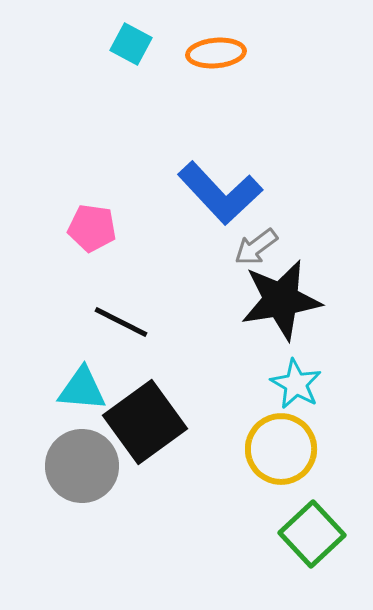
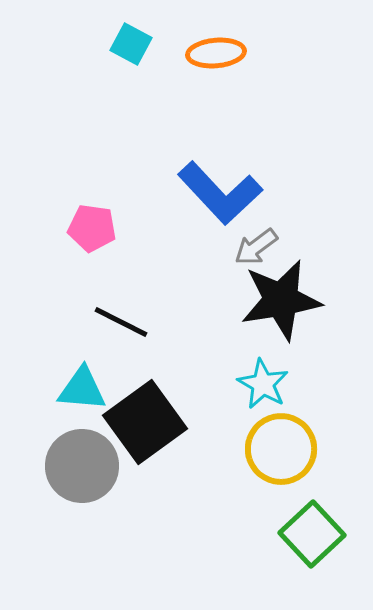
cyan star: moved 33 px left
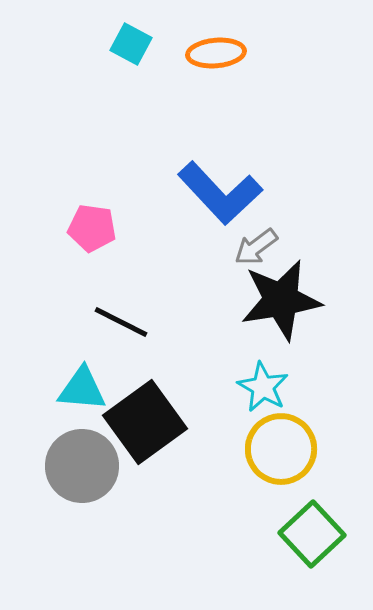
cyan star: moved 3 px down
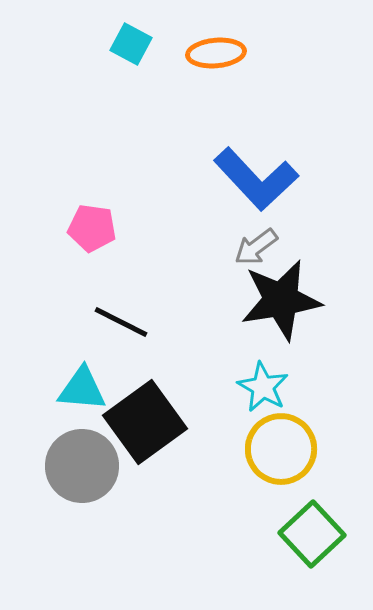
blue L-shape: moved 36 px right, 14 px up
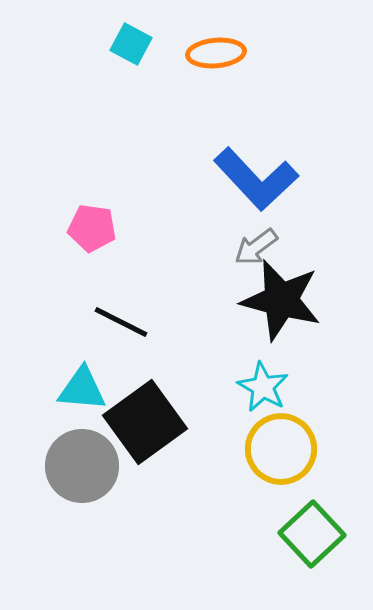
black star: rotated 24 degrees clockwise
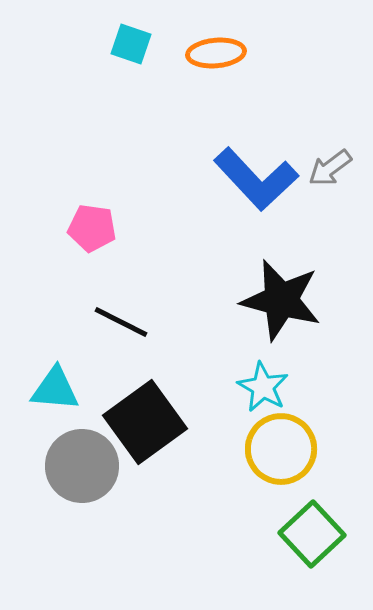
cyan square: rotated 9 degrees counterclockwise
gray arrow: moved 74 px right, 79 px up
cyan triangle: moved 27 px left
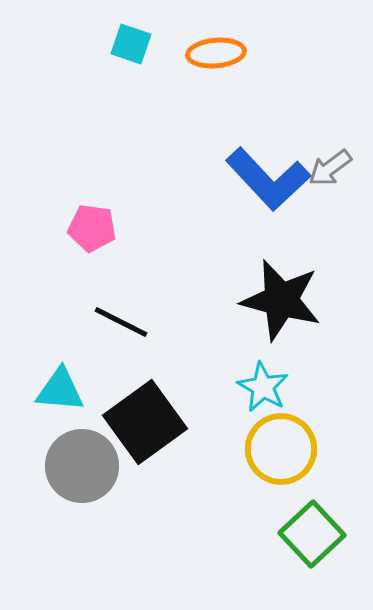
blue L-shape: moved 12 px right
cyan triangle: moved 5 px right, 1 px down
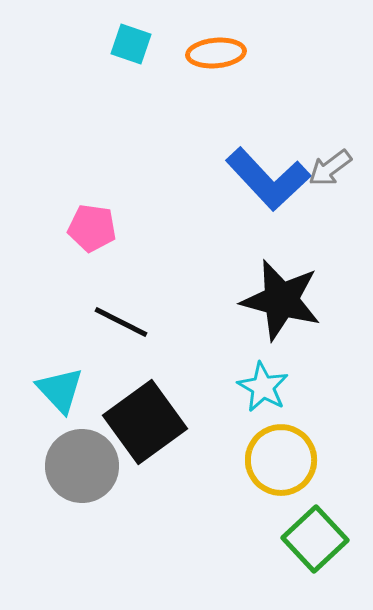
cyan triangle: rotated 42 degrees clockwise
yellow circle: moved 11 px down
green square: moved 3 px right, 5 px down
